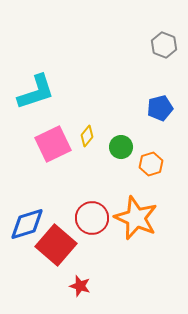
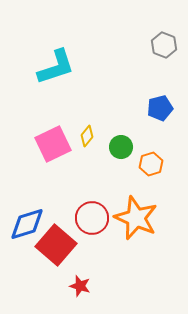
cyan L-shape: moved 20 px right, 25 px up
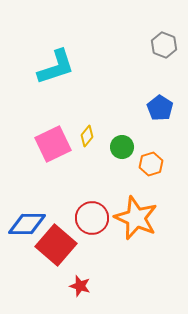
blue pentagon: rotated 25 degrees counterclockwise
green circle: moved 1 px right
blue diamond: rotated 18 degrees clockwise
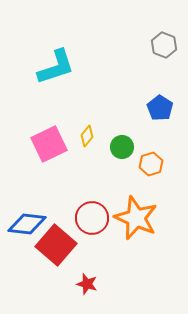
pink square: moved 4 px left
blue diamond: rotated 6 degrees clockwise
red star: moved 7 px right, 2 px up
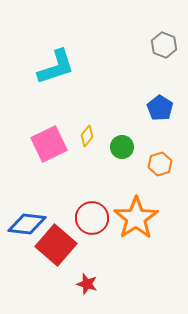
orange hexagon: moved 9 px right
orange star: rotated 15 degrees clockwise
